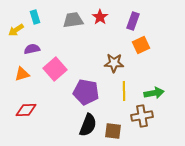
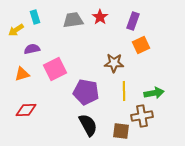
pink square: rotated 15 degrees clockwise
black semicircle: rotated 50 degrees counterclockwise
brown square: moved 8 px right
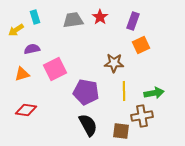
red diamond: rotated 10 degrees clockwise
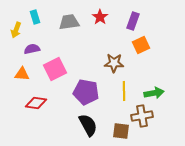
gray trapezoid: moved 4 px left, 2 px down
yellow arrow: rotated 35 degrees counterclockwise
orange triangle: rotated 21 degrees clockwise
red diamond: moved 10 px right, 7 px up
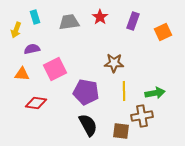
orange square: moved 22 px right, 13 px up
green arrow: moved 1 px right
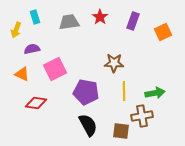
orange triangle: rotated 21 degrees clockwise
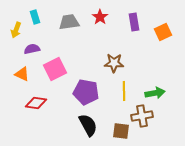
purple rectangle: moved 1 px right, 1 px down; rotated 30 degrees counterclockwise
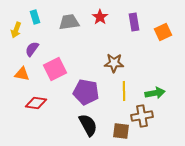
purple semicircle: rotated 42 degrees counterclockwise
orange triangle: rotated 14 degrees counterclockwise
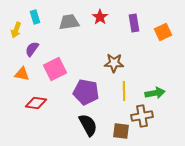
purple rectangle: moved 1 px down
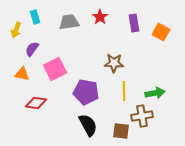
orange square: moved 2 px left; rotated 36 degrees counterclockwise
